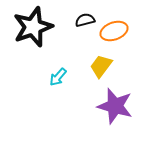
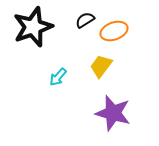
black semicircle: rotated 18 degrees counterclockwise
purple star: moved 2 px left, 7 px down
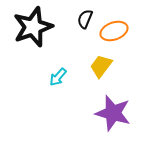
black semicircle: moved 1 px up; rotated 36 degrees counterclockwise
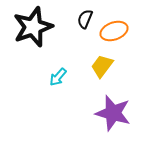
yellow trapezoid: moved 1 px right
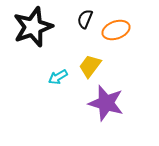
orange ellipse: moved 2 px right, 1 px up
yellow trapezoid: moved 12 px left
cyan arrow: rotated 18 degrees clockwise
purple star: moved 7 px left, 10 px up
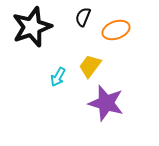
black semicircle: moved 2 px left, 2 px up
black star: moved 1 px left
cyan arrow: rotated 30 degrees counterclockwise
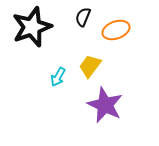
purple star: moved 1 px left, 2 px down; rotated 9 degrees clockwise
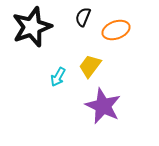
purple star: moved 2 px left, 1 px down
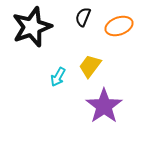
orange ellipse: moved 3 px right, 4 px up
purple star: moved 1 px right; rotated 12 degrees clockwise
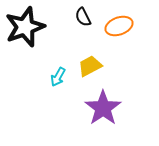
black semicircle: rotated 48 degrees counterclockwise
black star: moved 7 px left
yellow trapezoid: rotated 25 degrees clockwise
purple star: moved 1 px left, 2 px down
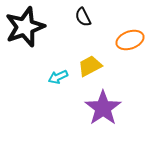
orange ellipse: moved 11 px right, 14 px down
cyan arrow: rotated 36 degrees clockwise
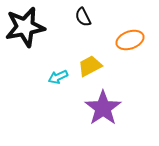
black star: rotated 9 degrees clockwise
